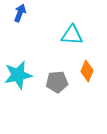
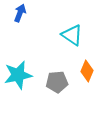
cyan triangle: rotated 30 degrees clockwise
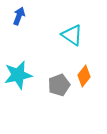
blue arrow: moved 1 px left, 3 px down
orange diamond: moved 3 px left, 5 px down; rotated 15 degrees clockwise
gray pentagon: moved 2 px right, 3 px down; rotated 15 degrees counterclockwise
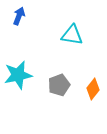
cyan triangle: rotated 25 degrees counterclockwise
orange diamond: moved 9 px right, 13 px down
